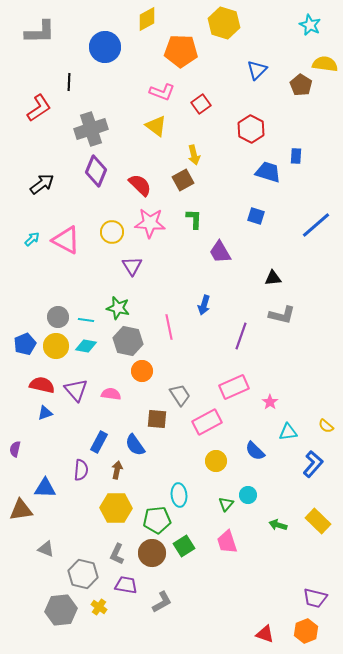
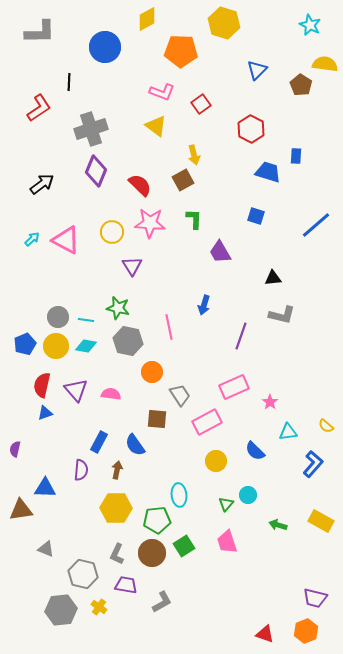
orange circle at (142, 371): moved 10 px right, 1 px down
red semicircle at (42, 385): rotated 90 degrees counterclockwise
yellow rectangle at (318, 521): moved 3 px right; rotated 15 degrees counterclockwise
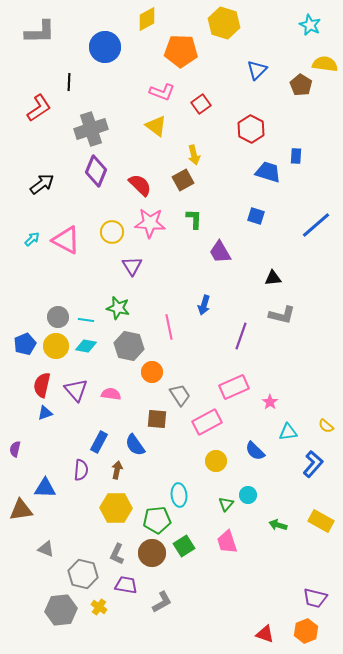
gray hexagon at (128, 341): moved 1 px right, 5 px down
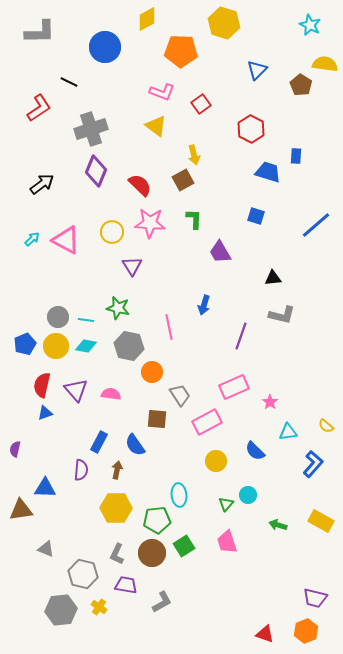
black line at (69, 82): rotated 66 degrees counterclockwise
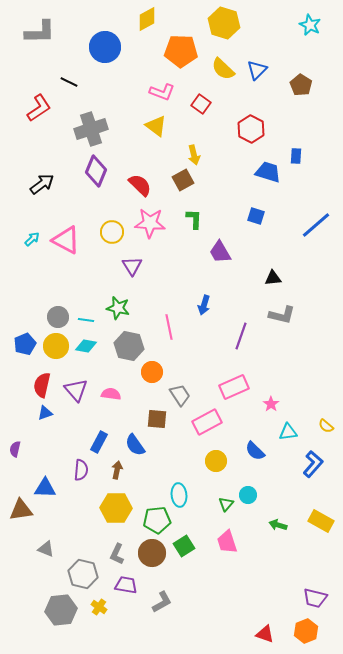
yellow semicircle at (325, 64): moved 102 px left, 5 px down; rotated 145 degrees counterclockwise
red square at (201, 104): rotated 18 degrees counterclockwise
pink star at (270, 402): moved 1 px right, 2 px down
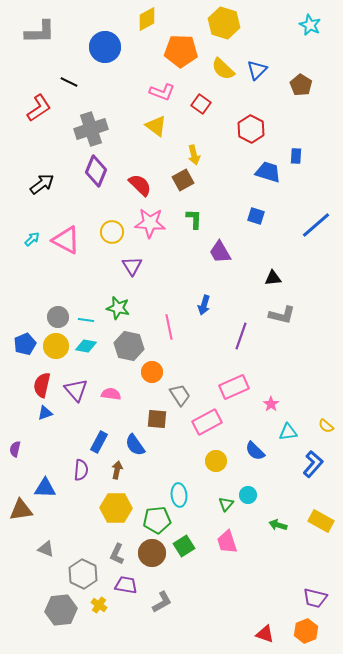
gray hexagon at (83, 574): rotated 12 degrees clockwise
yellow cross at (99, 607): moved 2 px up
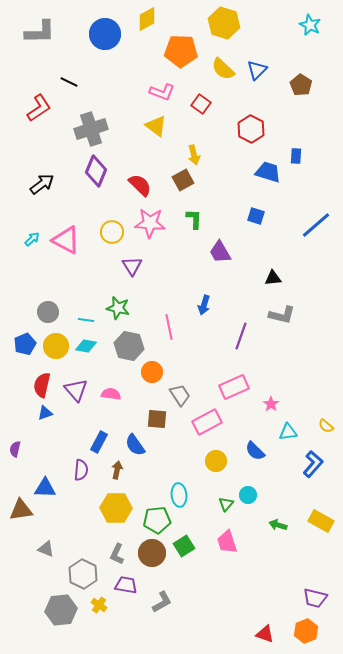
blue circle at (105, 47): moved 13 px up
gray circle at (58, 317): moved 10 px left, 5 px up
